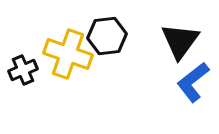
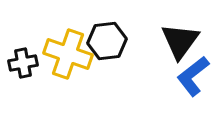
black hexagon: moved 5 px down
black cross: moved 7 px up; rotated 12 degrees clockwise
blue L-shape: moved 6 px up
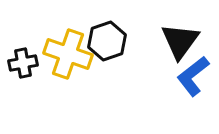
black hexagon: rotated 12 degrees counterclockwise
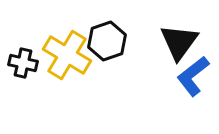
black triangle: moved 1 px left, 1 px down
yellow cross: moved 1 px left, 1 px down; rotated 12 degrees clockwise
black cross: rotated 24 degrees clockwise
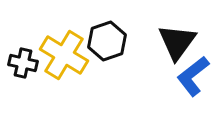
black triangle: moved 2 px left
yellow cross: moved 3 px left
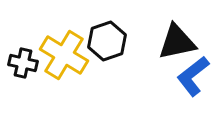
black triangle: rotated 42 degrees clockwise
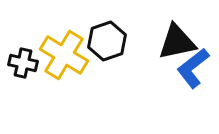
blue L-shape: moved 8 px up
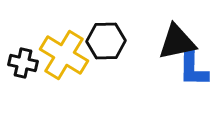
black hexagon: moved 1 px left; rotated 18 degrees clockwise
blue L-shape: rotated 51 degrees counterclockwise
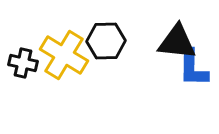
black triangle: rotated 18 degrees clockwise
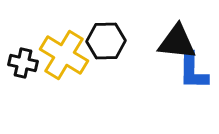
blue L-shape: moved 3 px down
